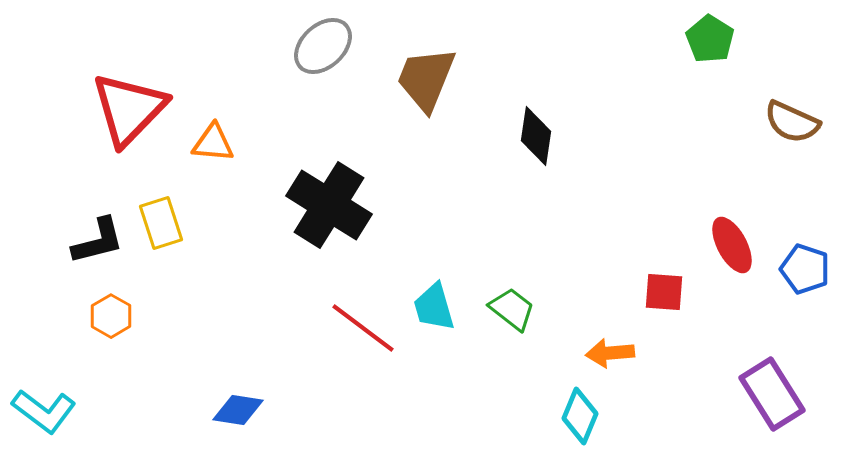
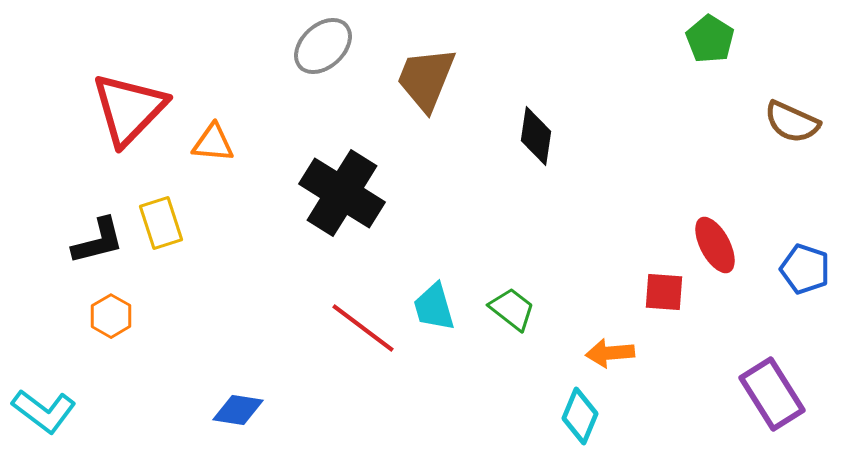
black cross: moved 13 px right, 12 px up
red ellipse: moved 17 px left
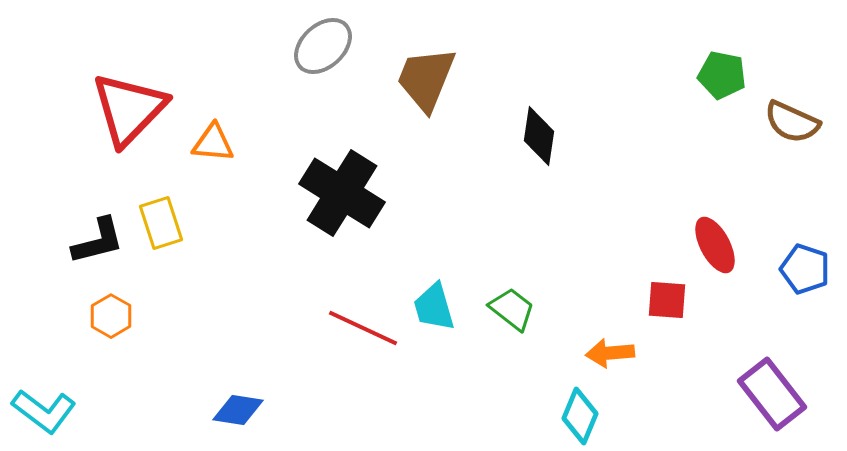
green pentagon: moved 12 px right, 36 px down; rotated 21 degrees counterclockwise
black diamond: moved 3 px right
red square: moved 3 px right, 8 px down
red line: rotated 12 degrees counterclockwise
purple rectangle: rotated 6 degrees counterclockwise
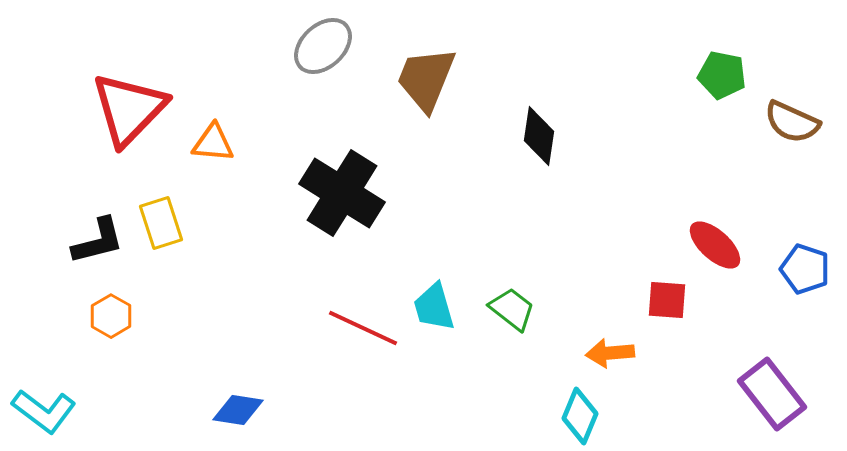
red ellipse: rotated 20 degrees counterclockwise
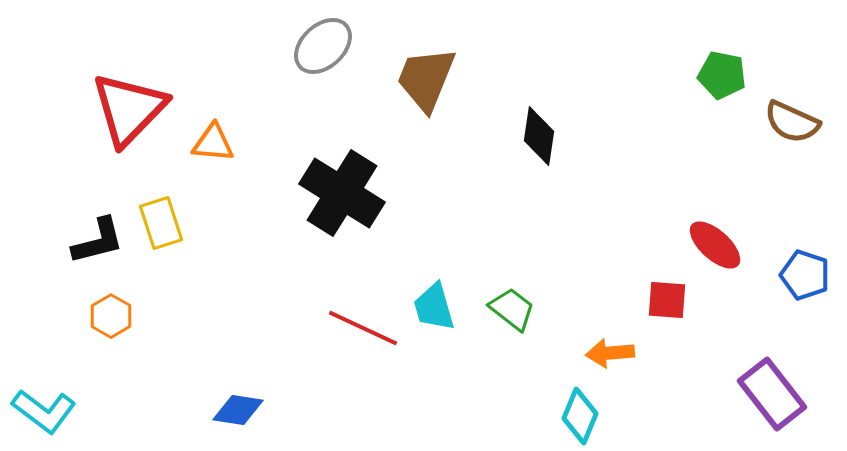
blue pentagon: moved 6 px down
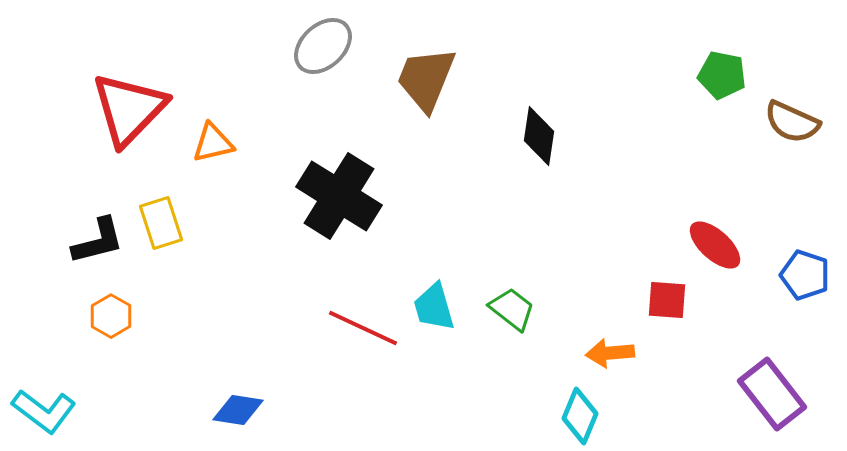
orange triangle: rotated 18 degrees counterclockwise
black cross: moved 3 px left, 3 px down
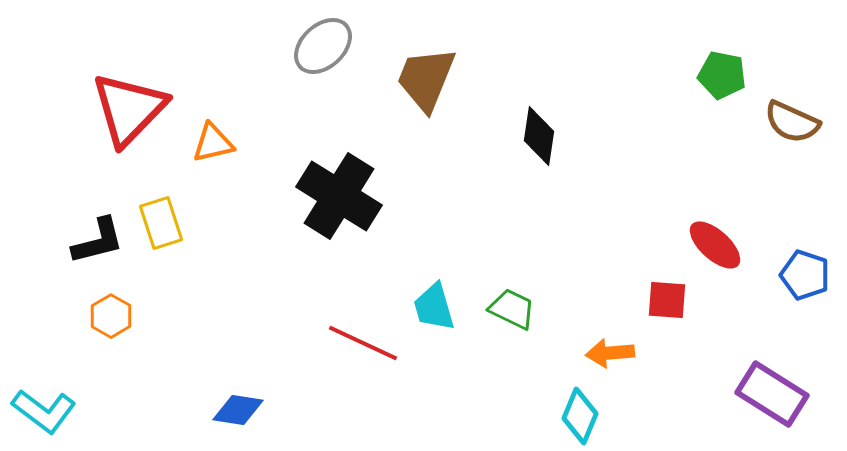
green trapezoid: rotated 12 degrees counterclockwise
red line: moved 15 px down
purple rectangle: rotated 20 degrees counterclockwise
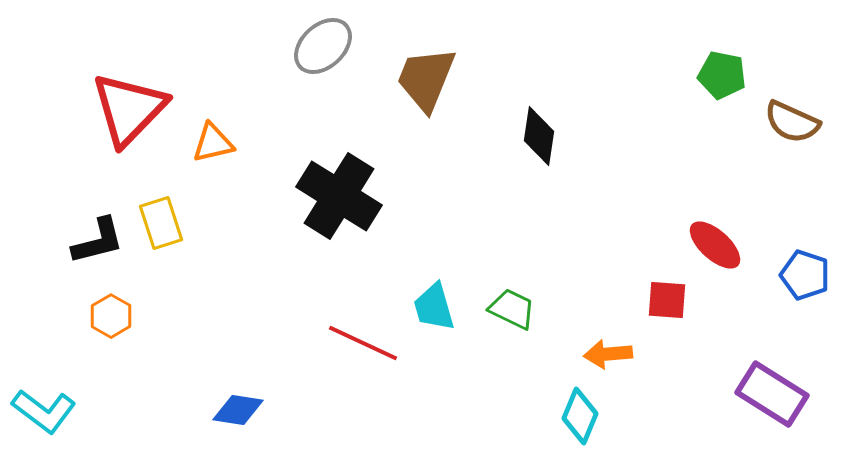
orange arrow: moved 2 px left, 1 px down
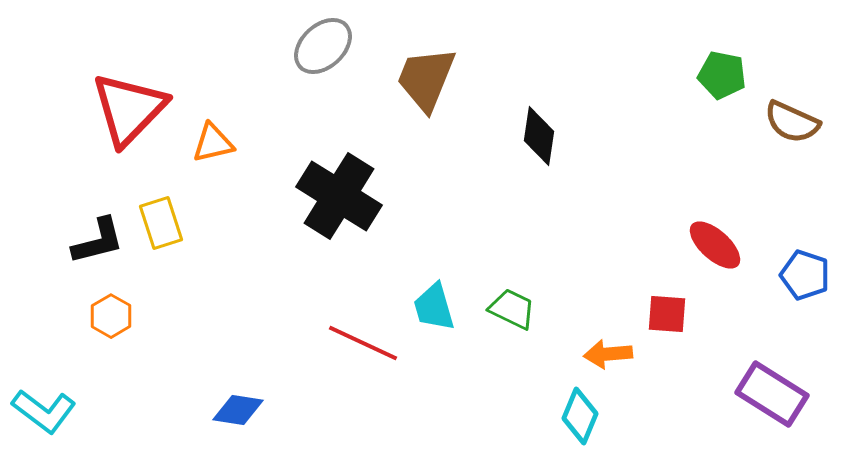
red square: moved 14 px down
